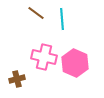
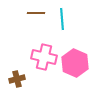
brown line: rotated 36 degrees counterclockwise
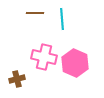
brown line: moved 1 px left
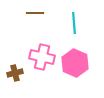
cyan line: moved 12 px right, 4 px down
pink cross: moved 2 px left
brown cross: moved 2 px left, 6 px up
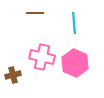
brown cross: moved 2 px left, 2 px down
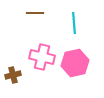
pink hexagon: rotated 24 degrees clockwise
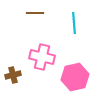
pink hexagon: moved 14 px down
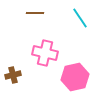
cyan line: moved 6 px right, 5 px up; rotated 30 degrees counterclockwise
pink cross: moved 3 px right, 4 px up
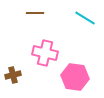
cyan line: moved 5 px right; rotated 25 degrees counterclockwise
pink hexagon: rotated 20 degrees clockwise
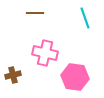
cyan line: rotated 40 degrees clockwise
